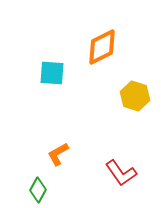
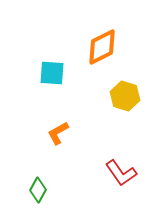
yellow hexagon: moved 10 px left
orange L-shape: moved 21 px up
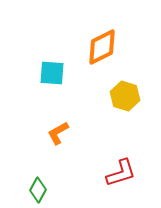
red L-shape: rotated 72 degrees counterclockwise
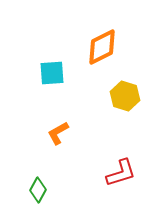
cyan square: rotated 8 degrees counterclockwise
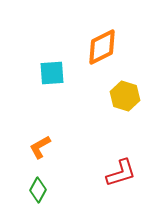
orange L-shape: moved 18 px left, 14 px down
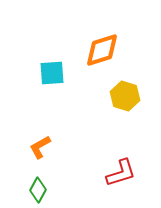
orange diamond: moved 3 px down; rotated 9 degrees clockwise
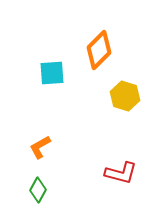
orange diamond: moved 3 px left; rotated 27 degrees counterclockwise
red L-shape: rotated 32 degrees clockwise
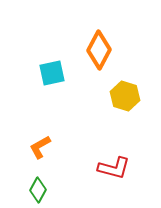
orange diamond: rotated 18 degrees counterclockwise
cyan square: rotated 8 degrees counterclockwise
red L-shape: moved 7 px left, 5 px up
